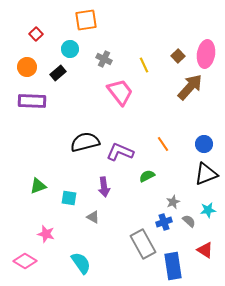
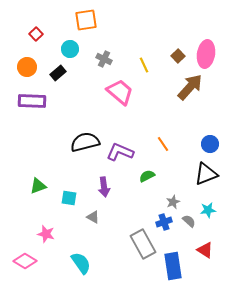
pink trapezoid: rotated 12 degrees counterclockwise
blue circle: moved 6 px right
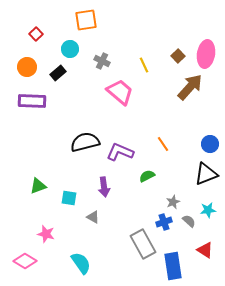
gray cross: moved 2 px left, 2 px down
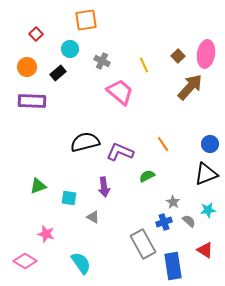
gray star: rotated 16 degrees counterclockwise
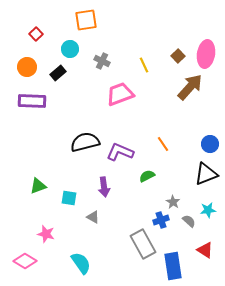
pink trapezoid: moved 2 px down; rotated 60 degrees counterclockwise
blue cross: moved 3 px left, 2 px up
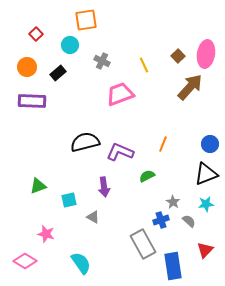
cyan circle: moved 4 px up
orange line: rotated 56 degrees clockwise
cyan square: moved 2 px down; rotated 21 degrees counterclockwise
cyan star: moved 2 px left, 6 px up
red triangle: rotated 42 degrees clockwise
